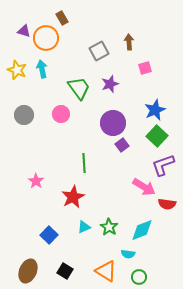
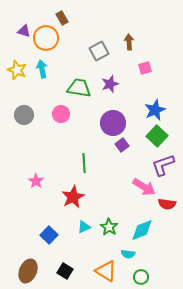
green trapezoid: rotated 45 degrees counterclockwise
green circle: moved 2 px right
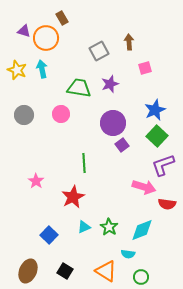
pink arrow: rotated 15 degrees counterclockwise
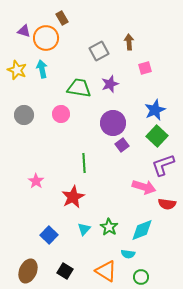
cyan triangle: moved 2 px down; rotated 24 degrees counterclockwise
